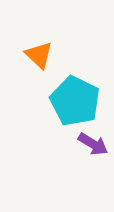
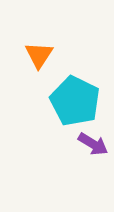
orange triangle: rotated 20 degrees clockwise
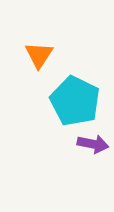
purple arrow: rotated 20 degrees counterclockwise
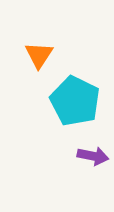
purple arrow: moved 12 px down
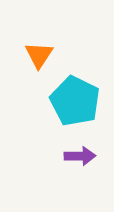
purple arrow: moved 13 px left; rotated 12 degrees counterclockwise
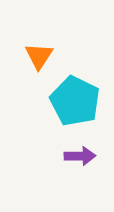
orange triangle: moved 1 px down
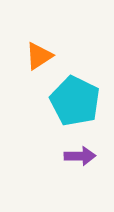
orange triangle: rotated 24 degrees clockwise
